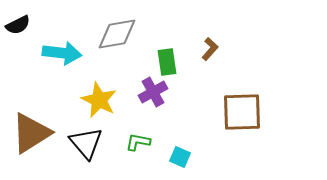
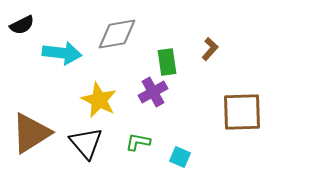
black semicircle: moved 4 px right
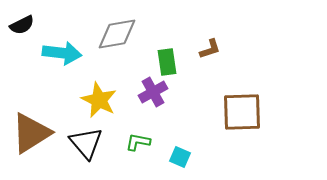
brown L-shape: rotated 30 degrees clockwise
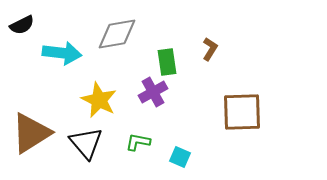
brown L-shape: rotated 40 degrees counterclockwise
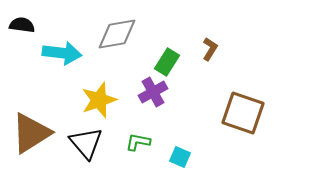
black semicircle: rotated 145 degrees counterclockwise
green rectangle: rotated 40 degrees clockwise
yellow star: rotated 27 degrees clockwise
brown square: moved 1 px right, 1 px down; rotated 21 degrees clockwise
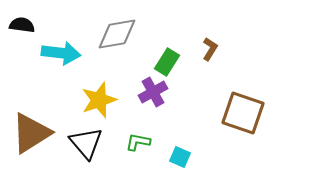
cyan arrow: moved 1 px left
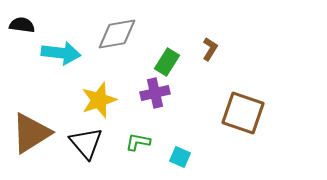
purple cross: moved 2 px right, 1 px down; rotated 16 degrees clockwise
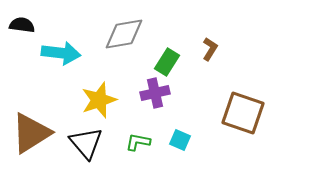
gray diamond: moved 7 px right
cyan square: moved 17 px up
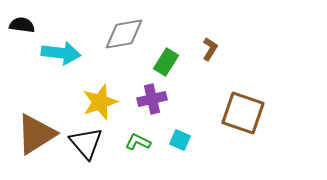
green rectangle: moved 1 px left
purple cross: moved 3 px left, 6 px down
yellow star: moved 1 px right, 2 px down
brown triangle: moved 5 px right, 1 px down
green L-shape: rotated 15 degrees clockwise
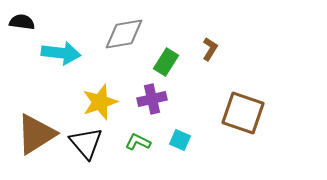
black semicircle: moved 3 px up
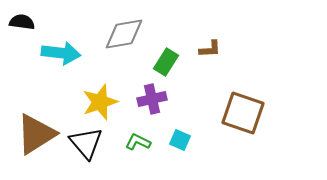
brown L-shape: rotated 55 degrees clockwise
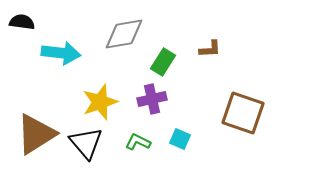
green rectangle: moved 3 px left
cyan square: moved 1 px up
